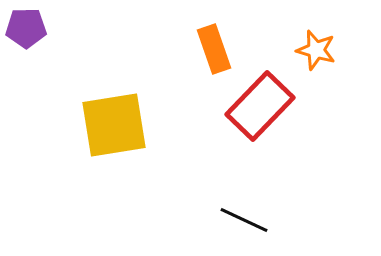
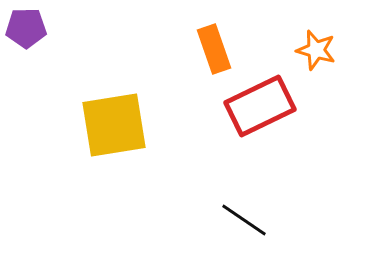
red rectangle: rotated 20 degrees clockwise
black line: rotated 9 degrees clockwise
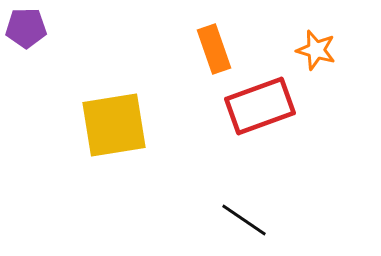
red rectangle: rotated 6 degrees clockwise
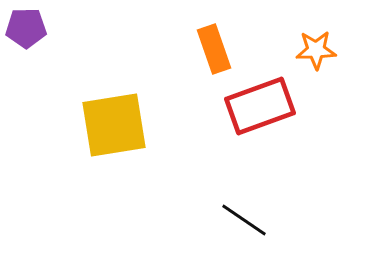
orange star: rotated 18 degrees counterclockwise
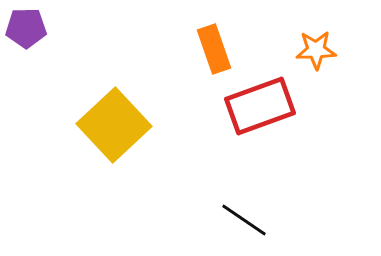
yellow square: rotated 34 degrees counterclockwise
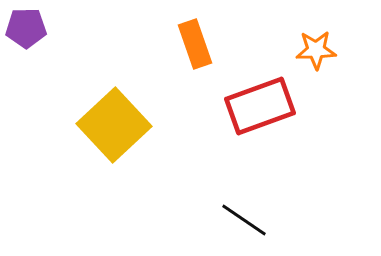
orange rectangle: moved 19 px left, 5 px up
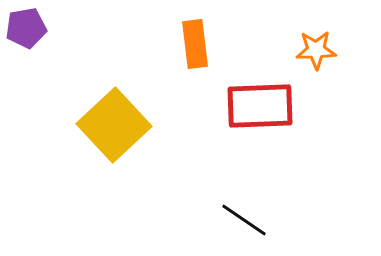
purple pentagon: rotated 9 degrees counterclockwise
orange rectangle: rotated 12 degrees clockwise
red rectangle: rotated 18 degrees clockwise
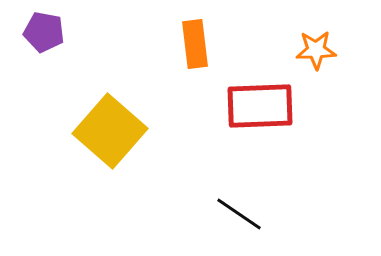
purple pentagon: moved 18 px right, 4 px down; rotated 21 degrees clockwise
yellow square: moved 4 px left, 6 px down; rotated 6 degrees counterclockwise
black line: moved 5 px left, 6 px up
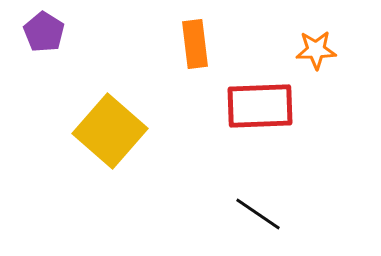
purple pentagon: rotated 21 degrees clockwise
black line: moved 19 px right
